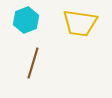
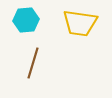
cyan hexagon: rotated 15 degrees clockwise
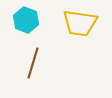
cyan hexagon: rotated 25 degrees clockwise
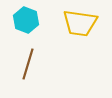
brown line: moved 5 px left, 1 px down
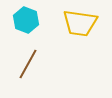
brown line: rotated 12 degrees clockwise
